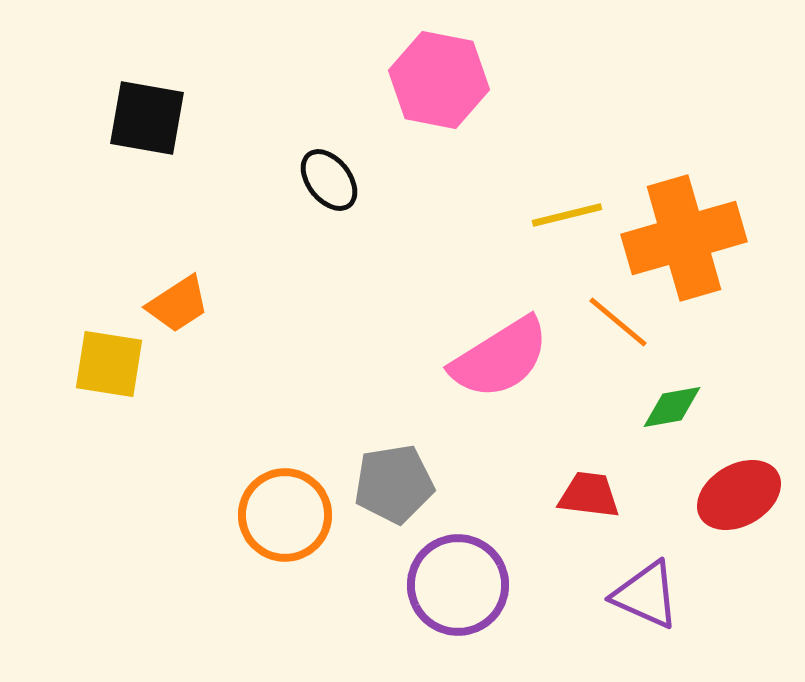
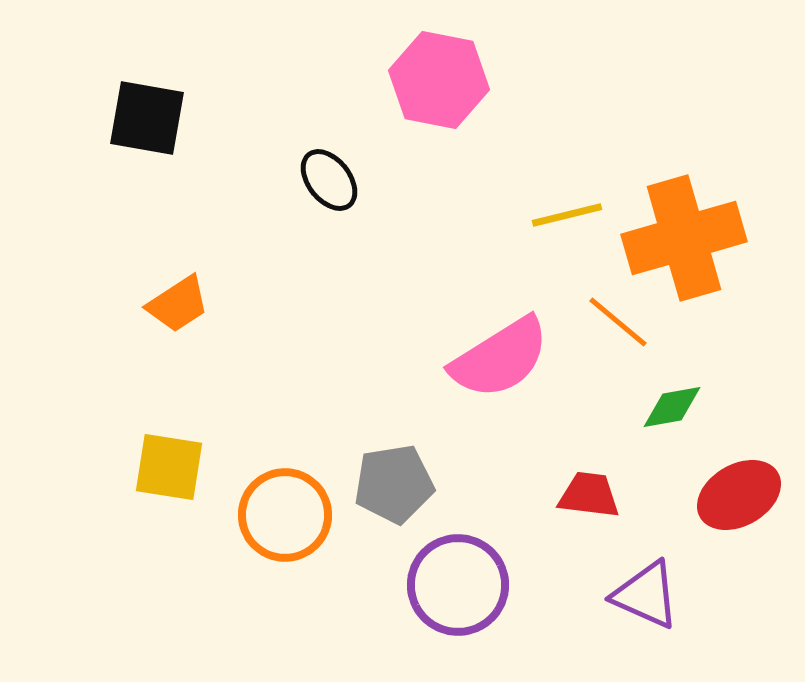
yellow square: moved 60 px right, 103 px down
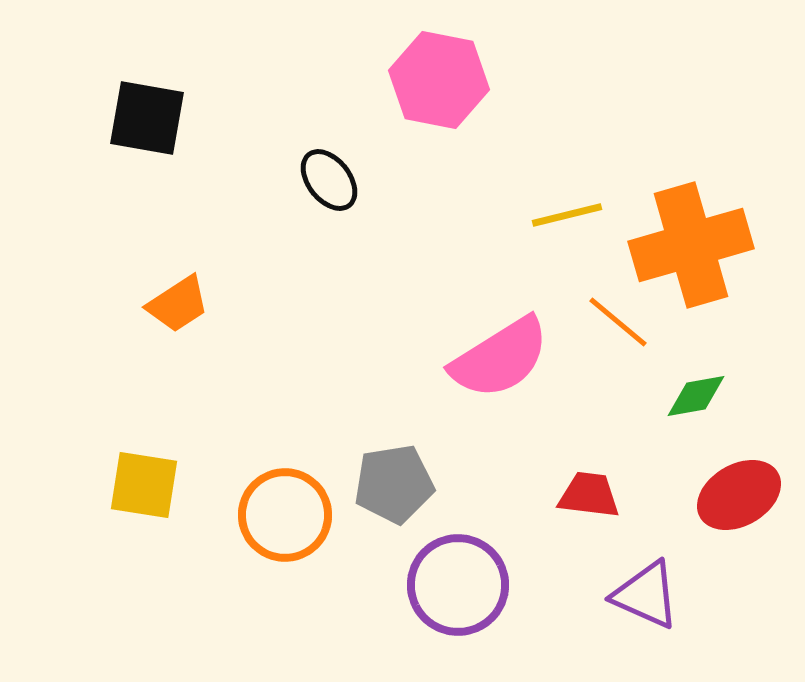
orange cross: moved 7 px right, 7 px down
green diamond: moved 24 px right, 11 px up
yellow square: moved 25 px left, 18 px down
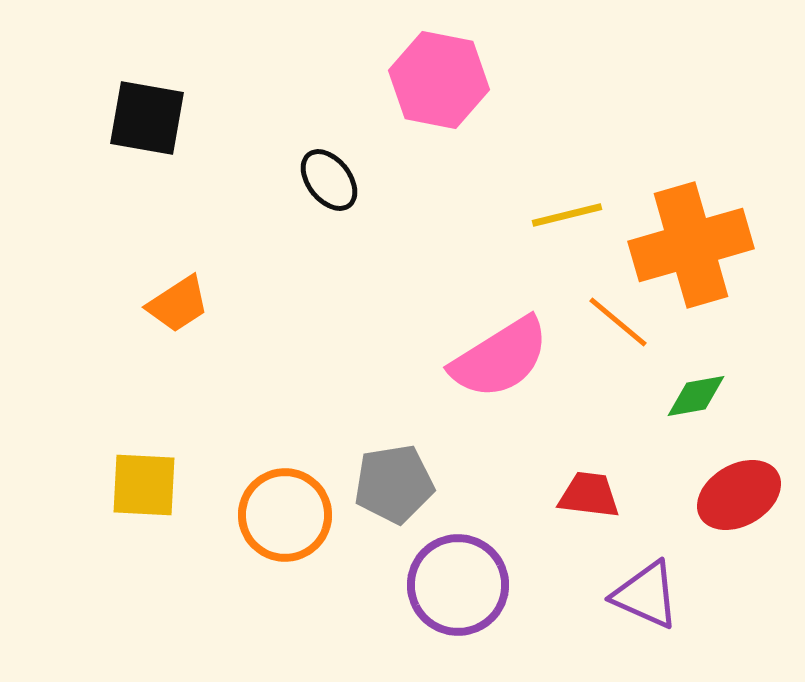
yellow square: rotated 6 degrees counterclockwise
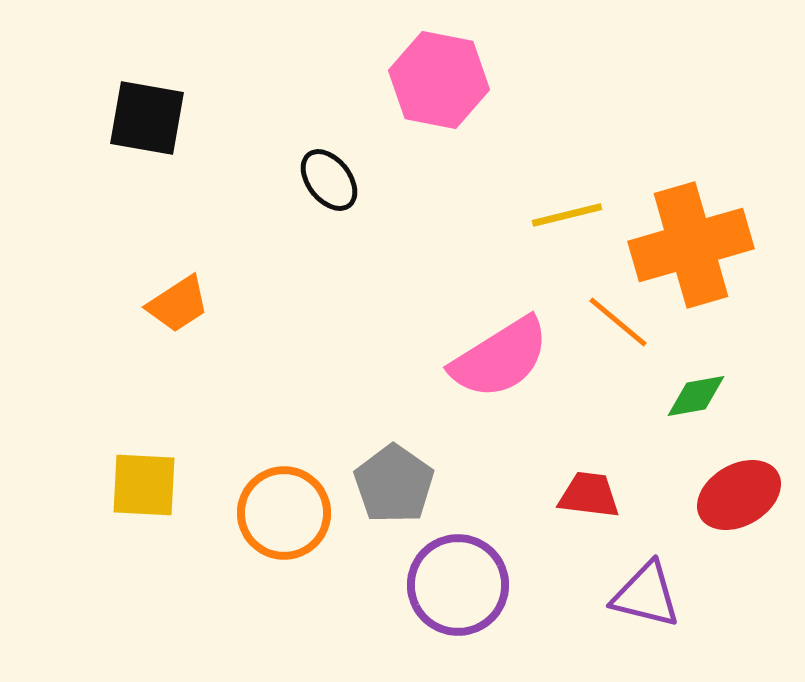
gray pentagon: rotated 28 degrees counterclockwise
orange circle: moved 1 px left, 2 px up
purple triangle: rotated 10 degrees counterclockwise
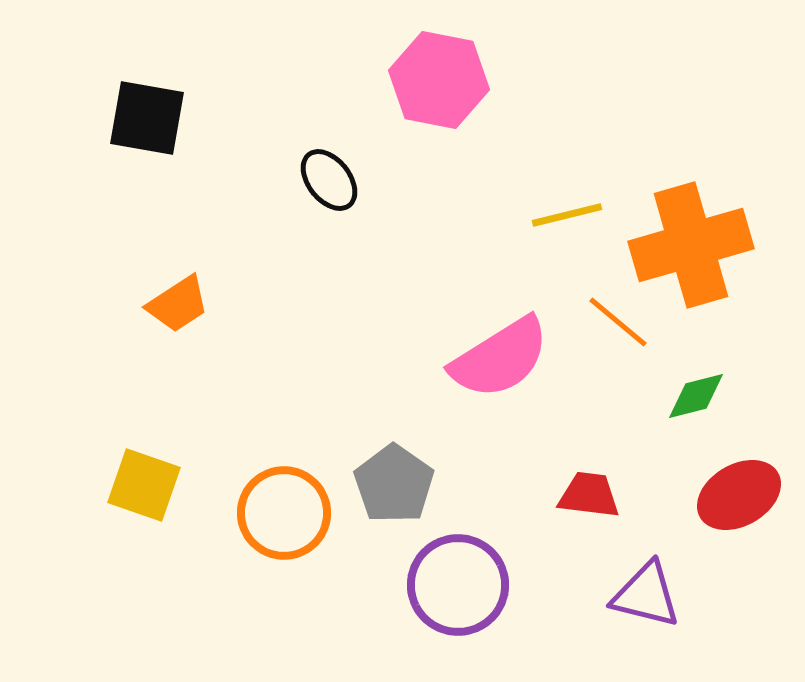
green diamond: rotated 4 degrees counterclockwise
yellow square: rotated 16 degrees clockwise
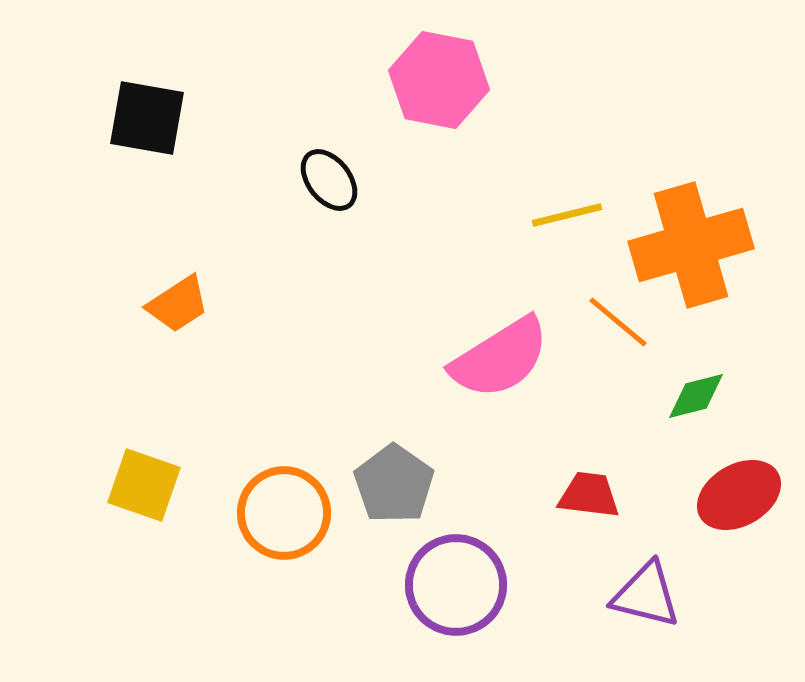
purple circle: moved 2 px left
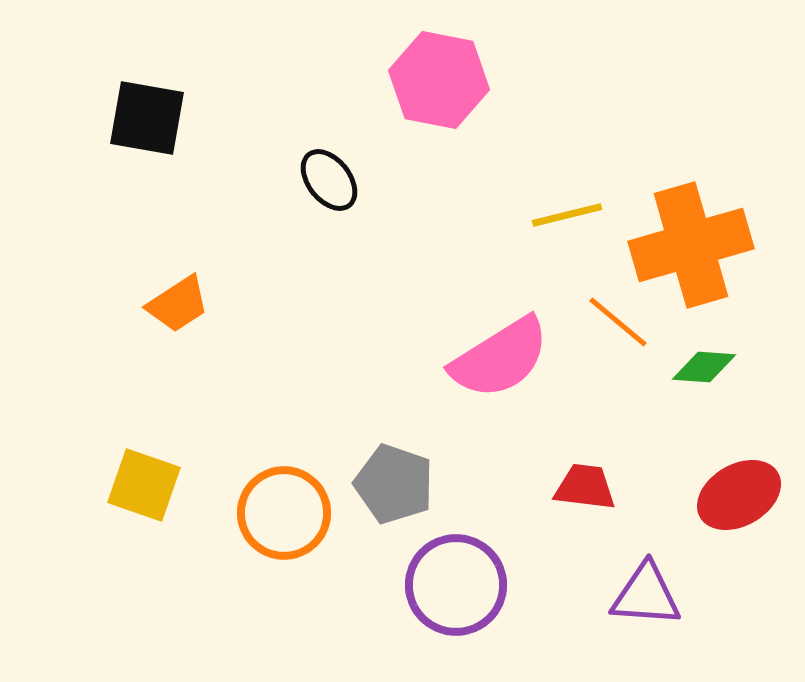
green diamond: moved 8 px right, 29 px up; rotated 18 degrees clockwise
gray pentagon: rotated 16 degrees counterclockwise
red trapezoid: moved 4 px left, 8 px up
purple triangle: rotated 10 degrees counterclockwise
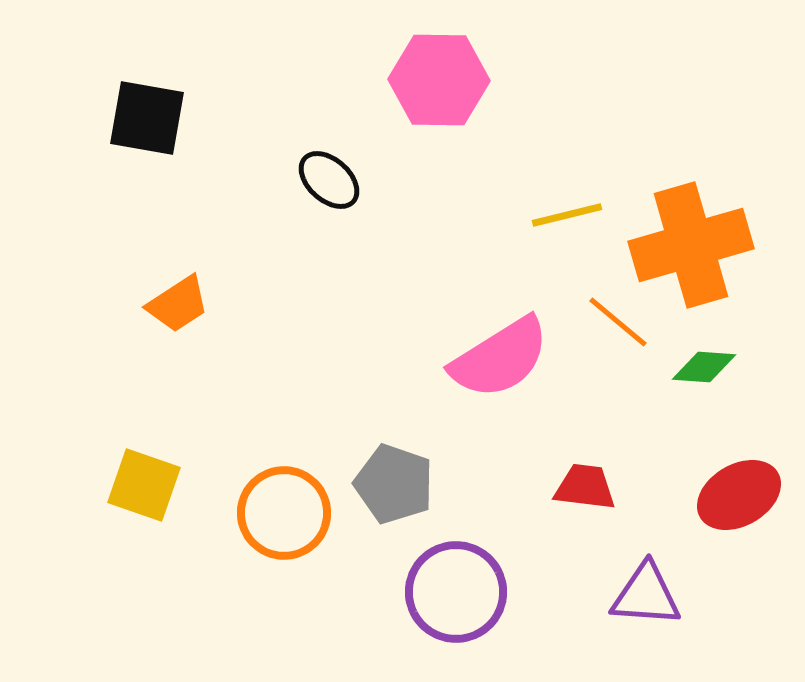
pink hexagon: rotated 10 degrees counterclockwise
black ellipse: rotated 10 degrees counterclockwise
purple circle: moved 7 px down
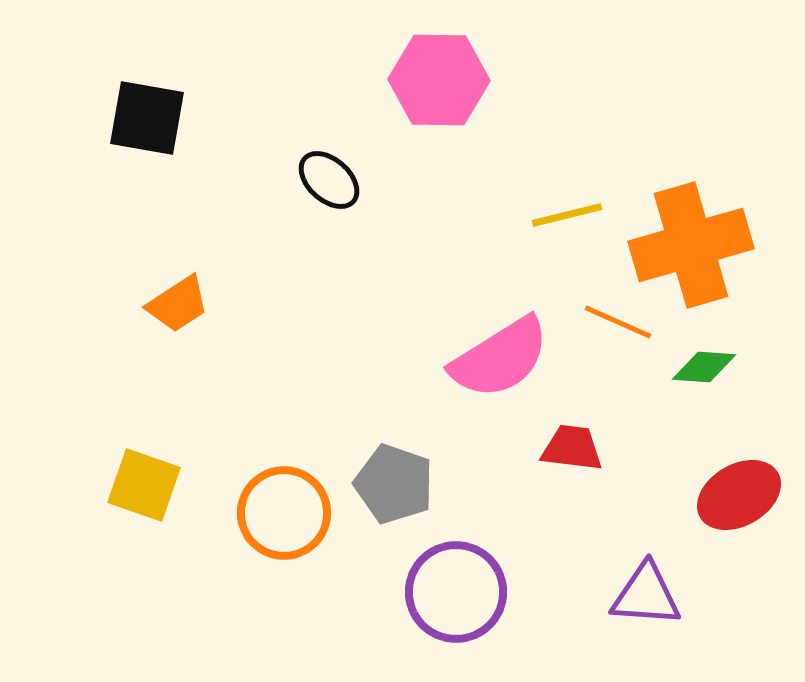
orange line: rotated 16 degrees counterclockwise
red trapezoid: moved 13 px left, 39 px up
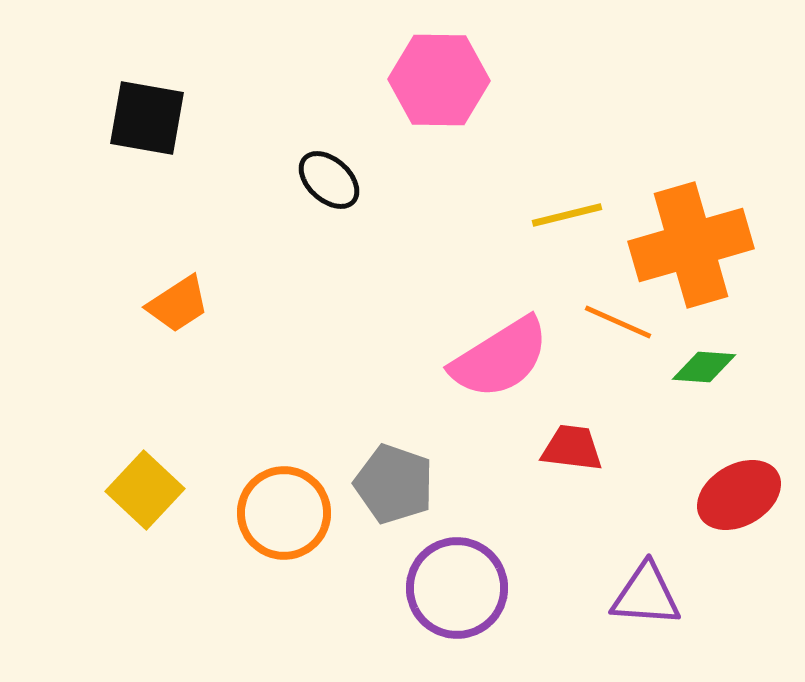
yellow square: moved 1 px right, 5 px down; rotated 24 degrees clockwise
purple circle: moved 1 px right, 4 px up
